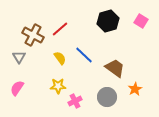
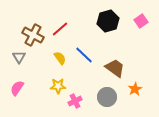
pink square: rotated 24 degrees clockwise
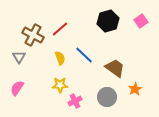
yellow semicircle: rotated 16 degrees clockwise
yellow star: moved 2 px right, 1 px up
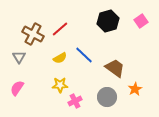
brown cross: moved 1 px up
yellow semicircle: rotated 80 degrees clockwise
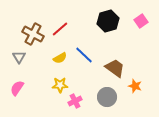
orange star: moved 3 px up; rotated 24 degrees counterclockwise
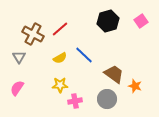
brown trapezoid: moved 1 px left, 6 px down
gray circle: moved 2 px down
pink cross: rotated 16 degrees clockwise
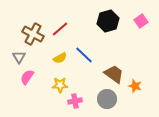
pink semicircle: moved 10 px right, 11 px up
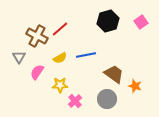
pink square: moved 1 px down
brown cross: moved 4 px right, 2 px down
blue line: moved 2 px right; rotated 54 degrees counterclockwise
pink semicircle: moved 10 px right, 5 px up
pink cross: rotated 32 degrees counterclockwise
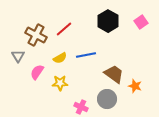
black hexagon: rotated 15 degrees counterclockwise
red line: moved 4 px right
brown cross: moved 1 px left, 1 px up
gray triangle: moved 1 px left, 1 px up
yellow star: moved 2 px up
pink cross: moved 6 px right, 6 px down; rotated 24 degrees counterclockwise
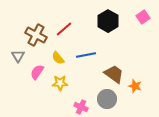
pink square: moved 2 px right, 5 px up
yellow semicircle: moved 2 px left; rotated 80 degrees clockwise
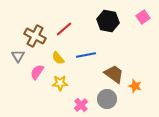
black hexagon: rotated 20 degrees counterclockwise
brown cross: moved 1 px left, 1 px down
pink cross: moved 2 px up; rotated 24 degrees clockwise
